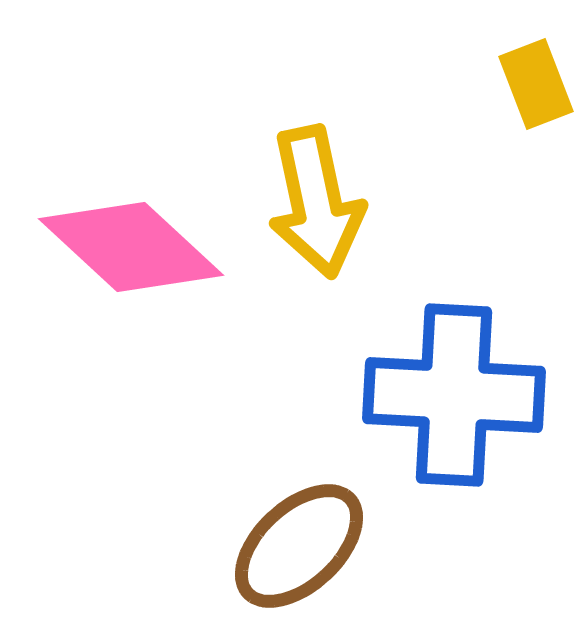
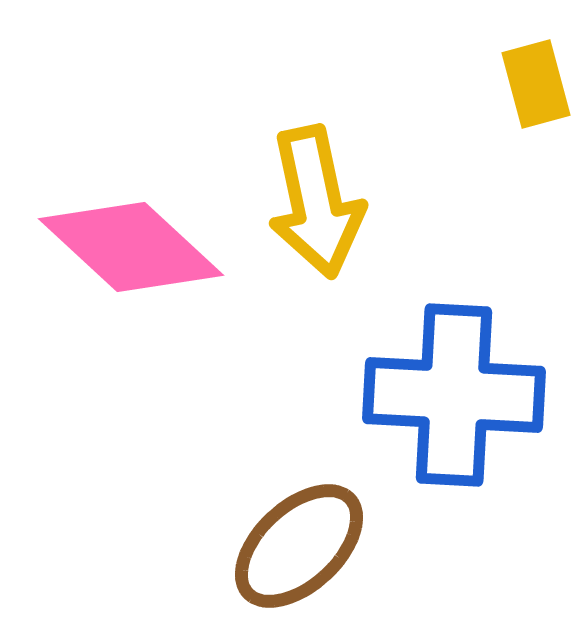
yellow rectangle: rotated 6 degrees clockwise
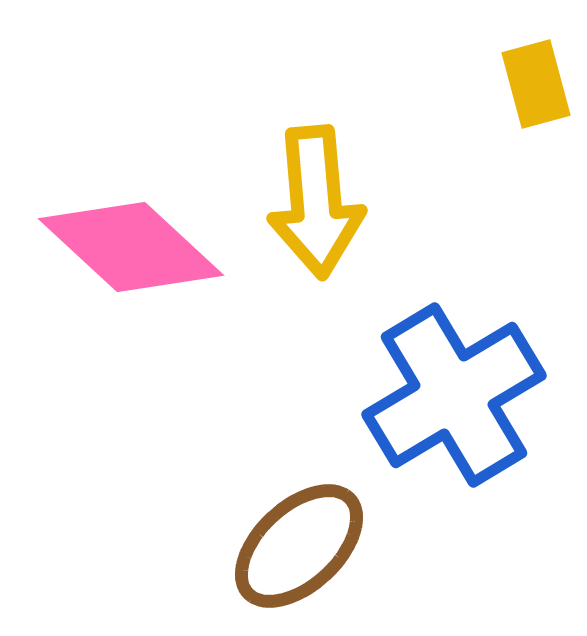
yellow arrow: rotated 7 degrees clockwise
blue cross: rotated 34 degrees counterclockwise
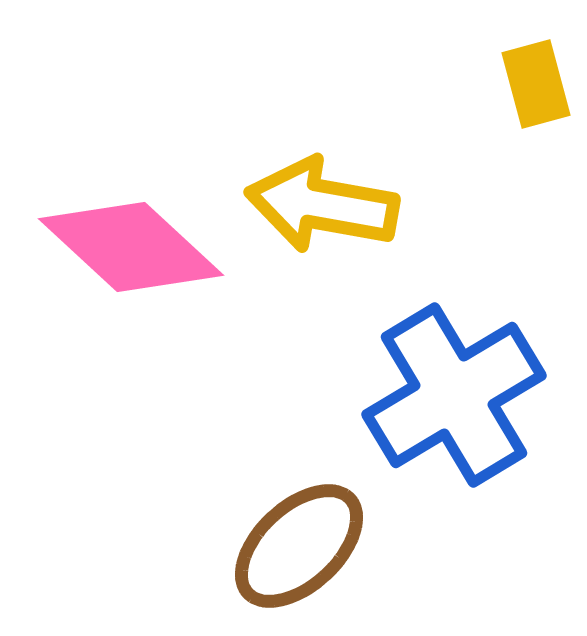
yellow arrow: moved 6 px right, 3 px down; rotated 105 degrees clockwise
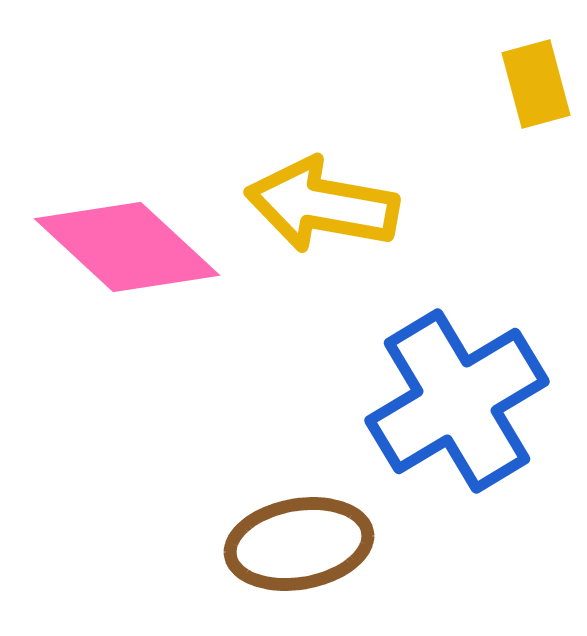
pink diamond: moved 4 px left
blue cross: moved 3 px right, 6 px down
brown ellipse: moved 2 px up; rotated 33 degrees clockwise
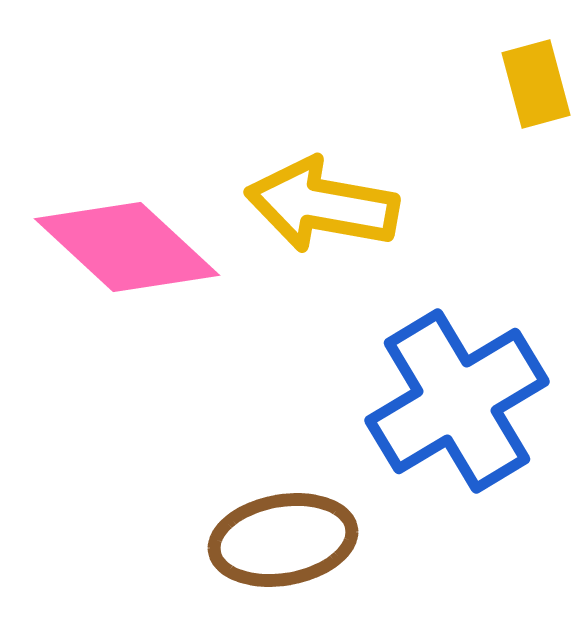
brown ellipse: moved 16 px left, 4 px up
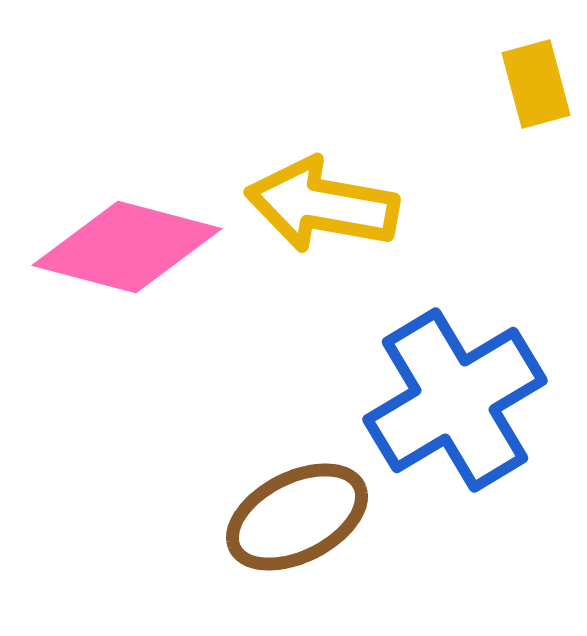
pink diamond: rotated 28 degrees counterclockwise
blue cross: moved 2 px left, 1 px up
brown ellipse: moved 14 px right, 23 px up; rotated 17 degrees counterclockwise
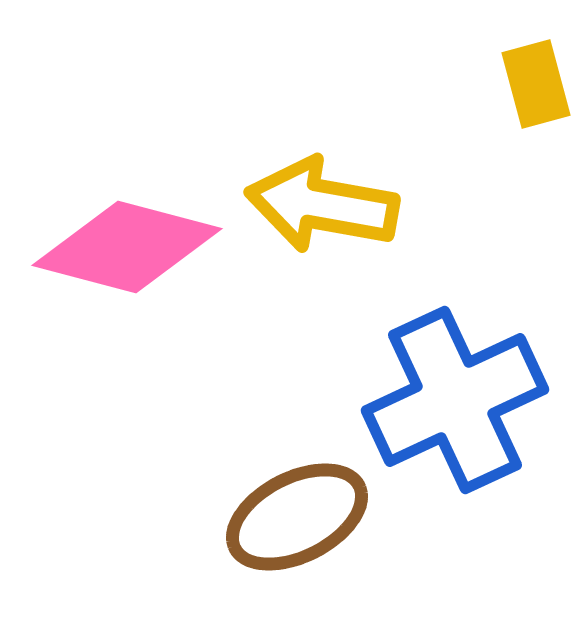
blue cross: rotated 6 degrees clockwise
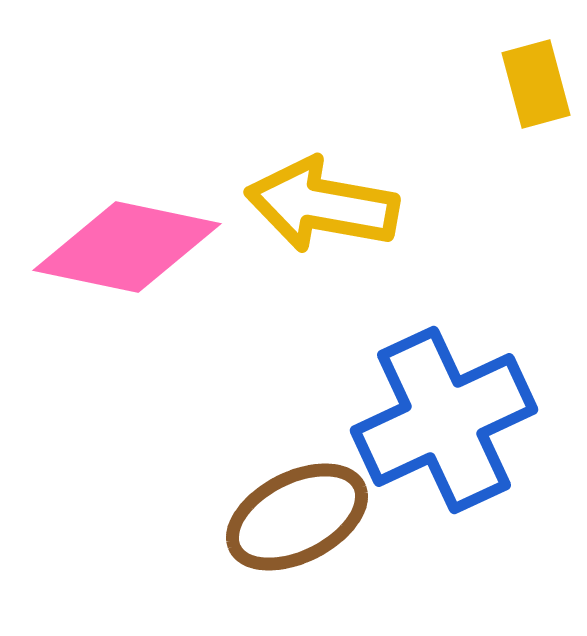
pink diamond: rotated 3 degrees counterclockwise
blue cross: moved 11 px left, 20 px down
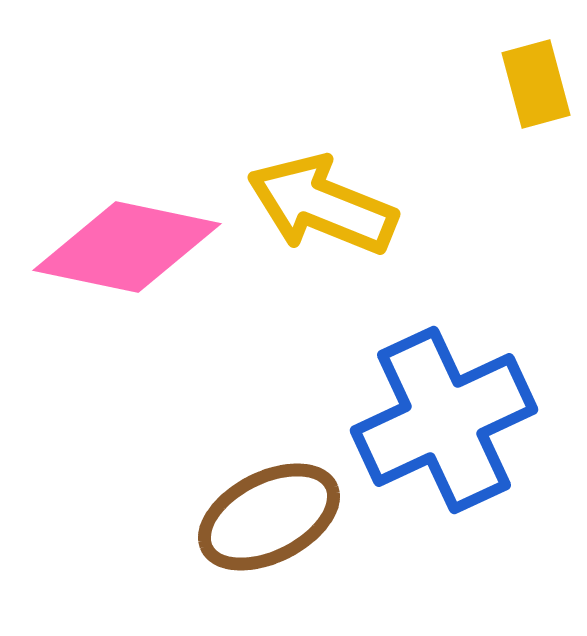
yellow arrow: rotated 12 degrees clockwise
brown ellipse: moved 28 px left
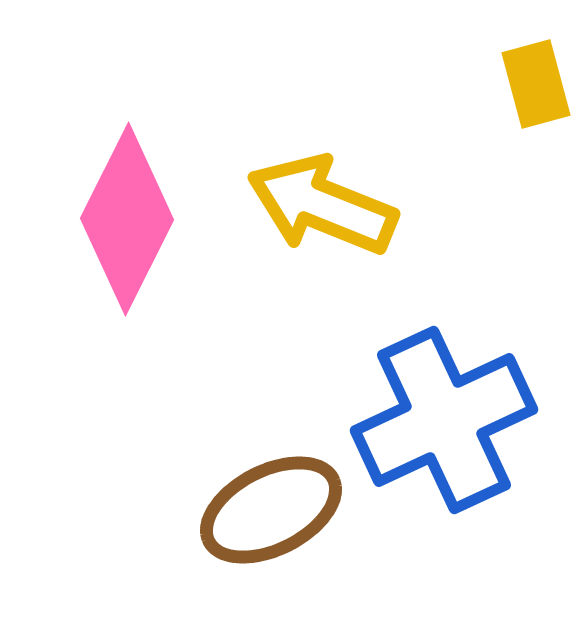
pink diamond: moved 28 px up; rotated 75 degrees counterclockwise
brown ellipse: moved 2 px right, 7 px up
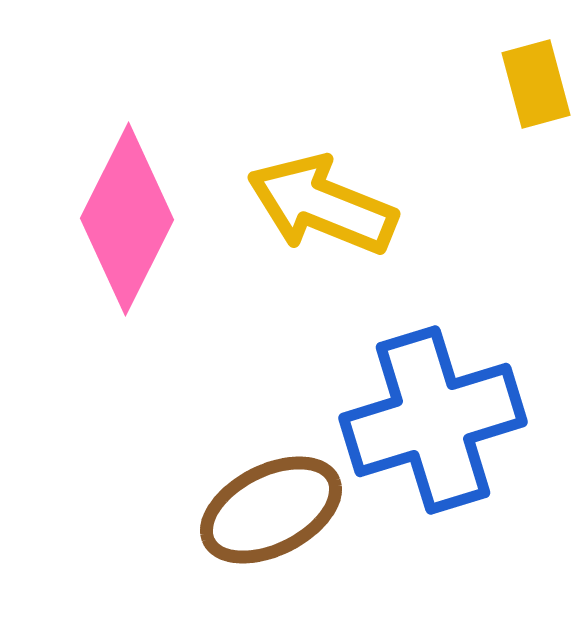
blue cross: moved 11 px left; rotated 8 degrees clockwise
